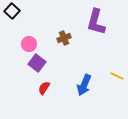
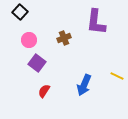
black square: moved 8 px right, 1 px down
purple L-shape: rotated 8 degrees counterclockwise
pink circle: moved 4 px up
red semicircle: moved 3 px down
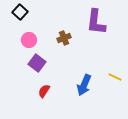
yellow line: moved 2 px left, 1 px down
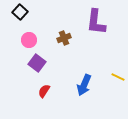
yellow line: moved 3 px right
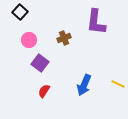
purple square: moved 3 px right
yellow line: moved 7 px down
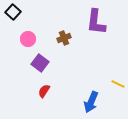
black square: moved 7 px left
pink circle: moved 1 px left, 1 px up
blue arrow: moved 7 px right, 17 px down
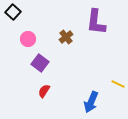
brown cross: moved 2 px right, 1 px up; rotated 16 degrees counterclockwise
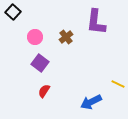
pink circle: moved 7 px right, 2 px up
blue arrow: rotated 40 degrees clockwise
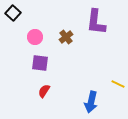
black square: moved 1 px down
purple square: rotated 30 degrees counterclockwise
blue arrow: rotated 50 degrees counterclockwise
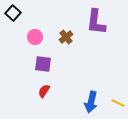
purple square: moved 3 px right, 1 px down
yellow line: moved 19 px down
